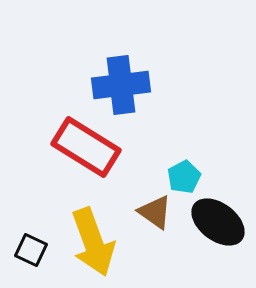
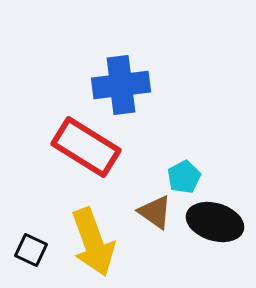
black ellipse: moved 3 px left; rotated 20 degrees counterclockwise
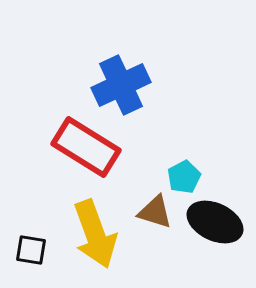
blue cross: rotated 18 degrees counterclockwise
brown triangle: rotated 18 degrees counterclockwise
black ellipse: rotated 8 degrees clockwise
yellow arrow: moved 2 px right, 8 px up
black square: rotated 16 degrees counterclockwise
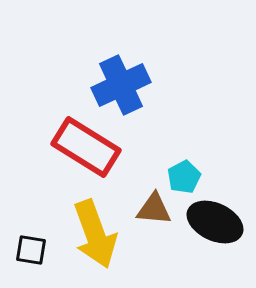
brown triangle: moved 1 px left, 3 px up; rotated 12 degrees counterclockwise
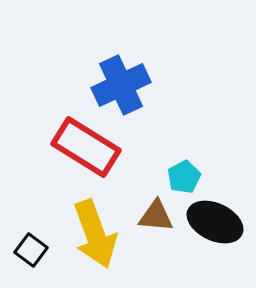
brown triangle: moved 2 px right, 7 px down
black square: rotated 28 degrees clockwise
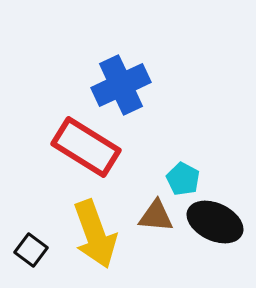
cyan pentagon: moved 1 px left, 2 px down; rotated 16 degrees counterclockwise
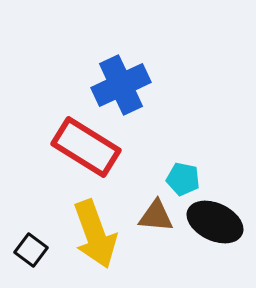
cyan pentagon: rotated 16 degrees counterclockwise
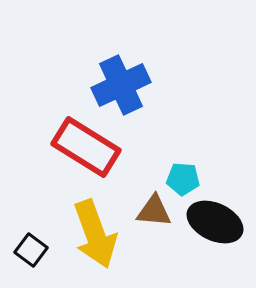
cyan pentagon: rotated 8 degrees counterclockwise
brown triangle: moved 2 px left, 5 px up
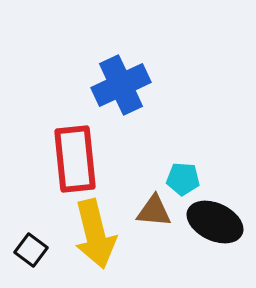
red rectangle: moved 11 px left, 12 px down; rotated 52 degrees clockwise
yellow arrow: rotated 6 degrees clockwise
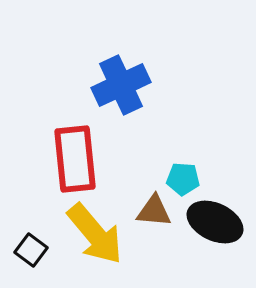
yellow arrow: rotated 26 degrees counterclockwise
